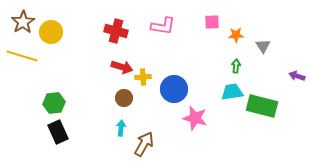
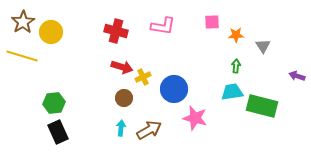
yellow cross: rotated 21 degrees counterclockwise
brown arrow: moved 5 px right, 14 px up; rotated 30 degrees clockwise
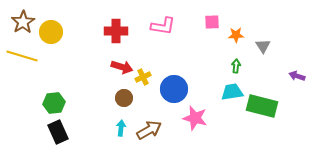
red cross: rotated 15 degrees counterclockwise
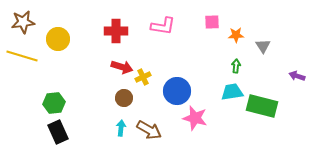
brown star: rotated 25 degrees clockwise
yellow circle: moved 7 px right, 7 px down
blue circle: moved 3 px right, 2 px down
brown arrow: rotated 60 degrees clockwise
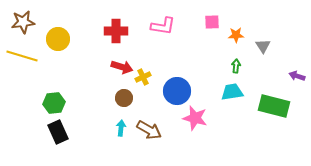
green rectangle: moved 12 px right
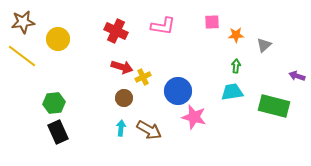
red cross: rotated 25 degrees clockwise
gray triangle: moved 1 px right, 1 px up; rotated 21 degrees clockwise
yellow line: rotated 20 degrees clockwise
blue circle: moved 1 px right
pink star: moved 1 px left, 1 px up
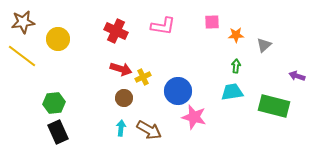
red arrow: moved 1 px left, 2 px down
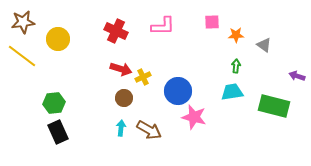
pink L-shape: rotated 10 degrees counterclockwise
gray triangle: rotated 42 degrees counterclockwise
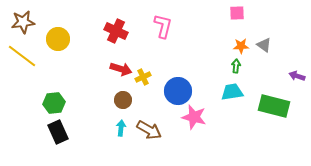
pink square: moved 25 px right, 9 px up
pink L-shape: rotated 75 degrees counterclockwise
orange star: moved 5 px right, 11 px down
brown circle: moved 1 px left, 2 px down
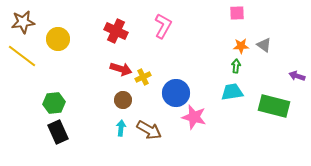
pink L-shape: rotated 15 degrees clockwise
blue circle: moved 2 px left, 2 px down
